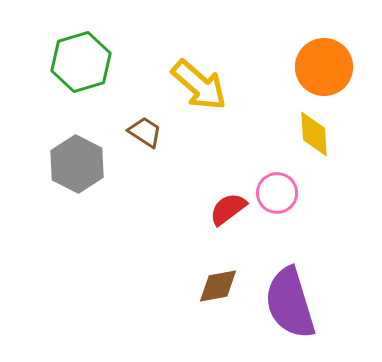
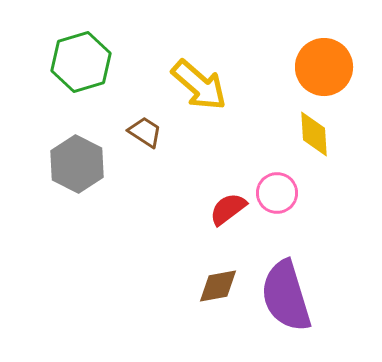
purple semicircle: moved 4 px left, 7 px up
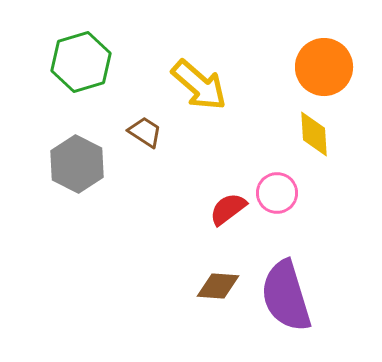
brown diamond: rotated 15 degrees clockwise
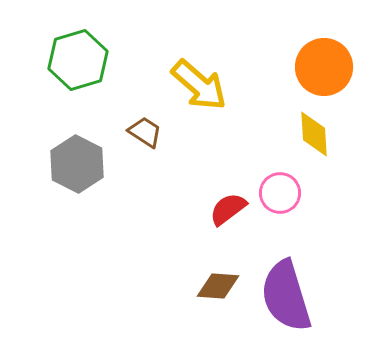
green hexagon: moved 3 px left, 2 px up
pink circle: moved 3 px right
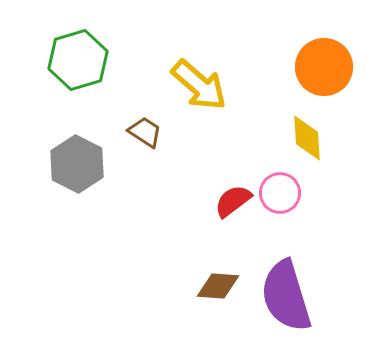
yellow diamond: moved 7 px left, 4 px down
red semicircle: moved 5 px right, 8 px up
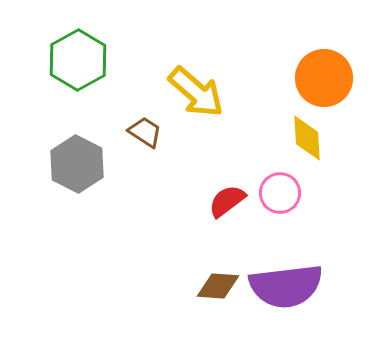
green hexagon: rotated 12 degrees counterclockwise
orange circle: moved 11 px down
yellow arrow: moved 3 px left, 7 px down
red semicircle: moved 6 px left
purple semicircle: moved 10 px up; rotated 80 degrees counterclockwise
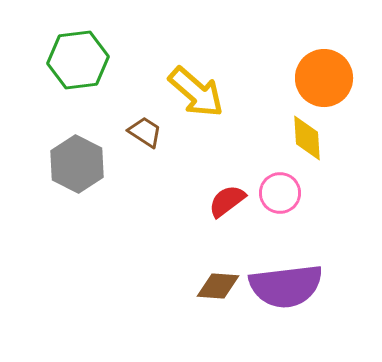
green hexagon: rotated 22 degrees clockwise
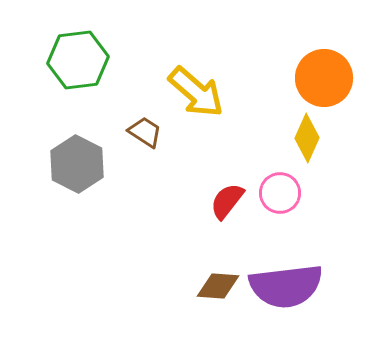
yellow diamond: rotated 27 degrees clockwise
red semicircle: rotated 15 degrees counterclockwise
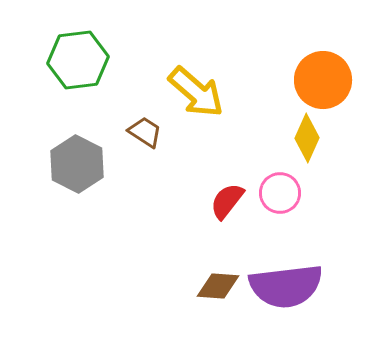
orange circle: moved 1 px left, 2 px down
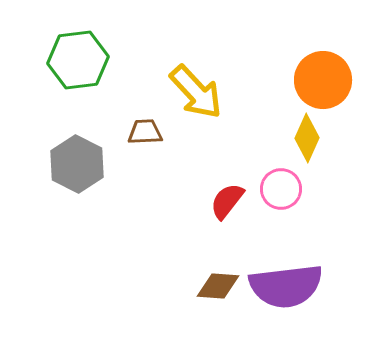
yellow arrow: rotated 6 degrees clockwise
brown trapezoid: rotated 36 degrees counterclockwise
pink circle: moved 1 px right, 4 px up
